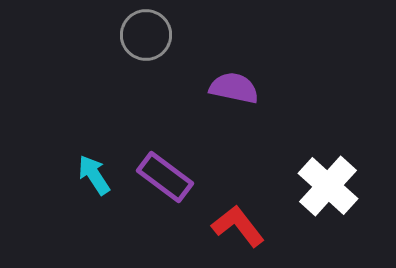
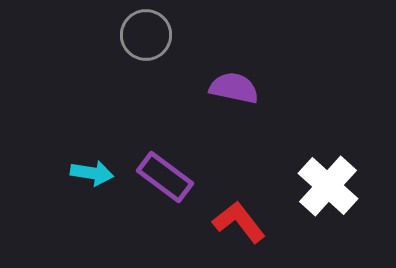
cyan arrow: moved 2 px left, 2 px up; rotated 132 degrees clockwise
red L-shape: moved 1 px right, 4 px up
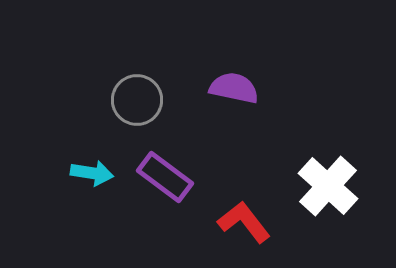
gray circle: moved 9 px left, 65 px down
red L-shape: moved 5 px right
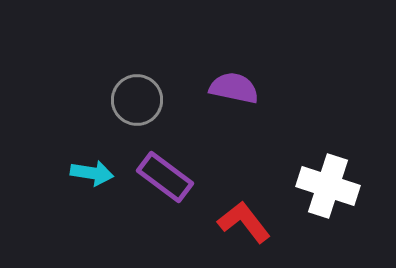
white cross: rotated 24 degrees counterclockwise
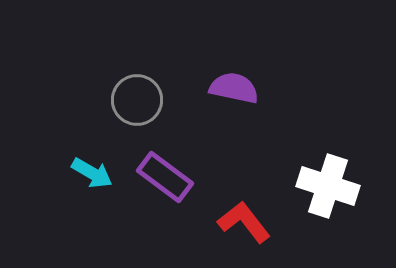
cyan arrow: rotated 21 degrees clockwise
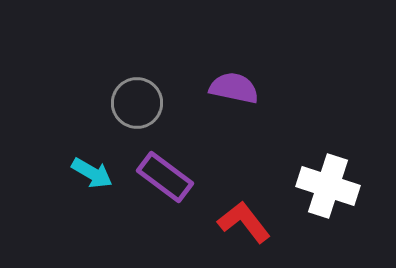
gray circle: moved 3 px down
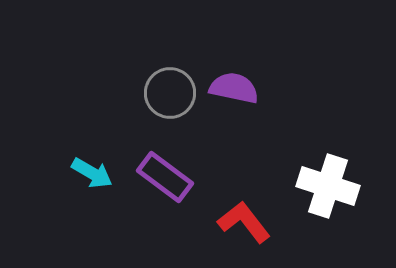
gray circle: moved 33 px right, 10 px up
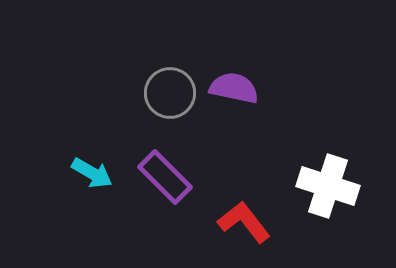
purple rectangle: rotated 8 degrees clockwise
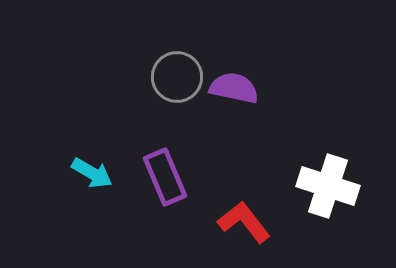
gray circle: moved 7 px right, 16 px up
purple rectangle: rotated 22 degrees clockwise
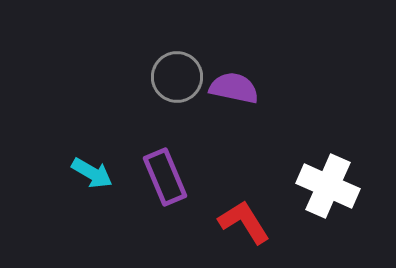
white cross: rotated 6 degrees clockwise
red L-shape: rotated 6 degrees clockwise
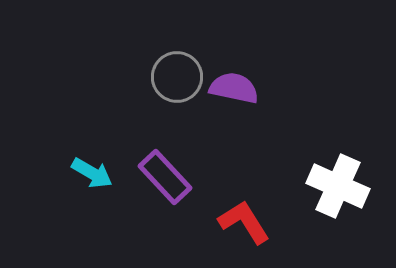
purple rectangle: rotated 20 degrees counterclockwise
white cross: moved 10 px right
